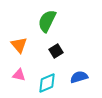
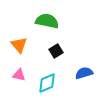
green semicircle: rotated 75 degrees clockwise
blue semicircle: moved 5 px right, 4 px up
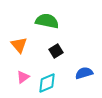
pink triangle: moved 4 px right, 2 px down; rotated 48 degrees counterclockwise
